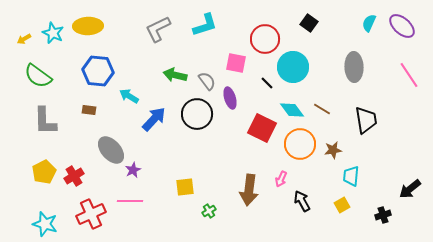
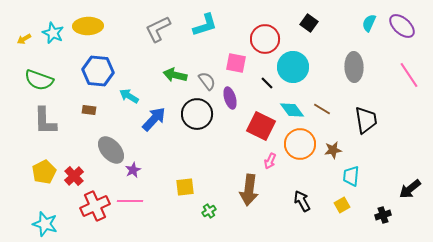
green semicircle at (38, 76): moved 1 px right, 4 px down; rotated 16 degrees counterclockwise
red square at (262, 128): moved 1 px left, 2 px up
red cross at (74, 176): rotated 12 degrees counterclockwise
pink arrow at (281, 179): moved 11 px left, 18 px up
red cross at (91, 214): moved 4 px right, 8 px up
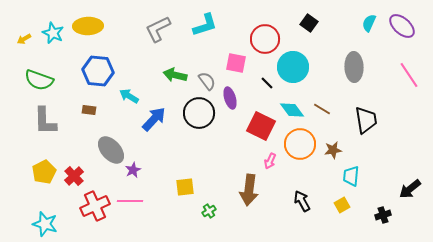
black circle at (197, 114): moved 2 px right, 1 px up
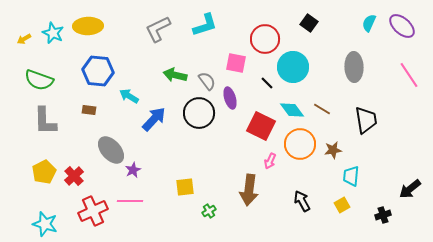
red cross at (95, 206): moved 2 px left, 5 px down
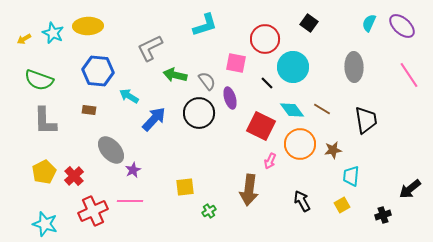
gray L-shape at (158, 29): moved 8 px left, 19 px down
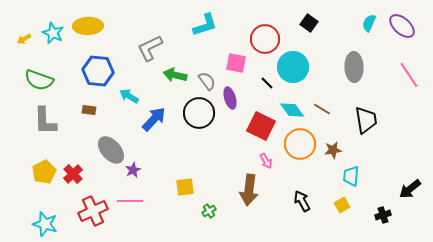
pink arrow at (270, 161): moved 4 px left; rotated 56 degrees counterclockwise
red cross at (74, 176): moved 1 px left, 2 px up
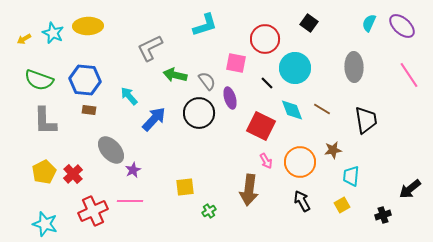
cyan circle at (293, 67): moved 2 px right, 1 px down
blue hexagon at (98, 71): moved 13 px left, 9 px down
cyan arrow at (129, 96): rotated 18 degrees clockwise
cyan diamond at (292, 110): rotated 15 degrees clockwise
orange circle at (300, 144): moved 18 px down
